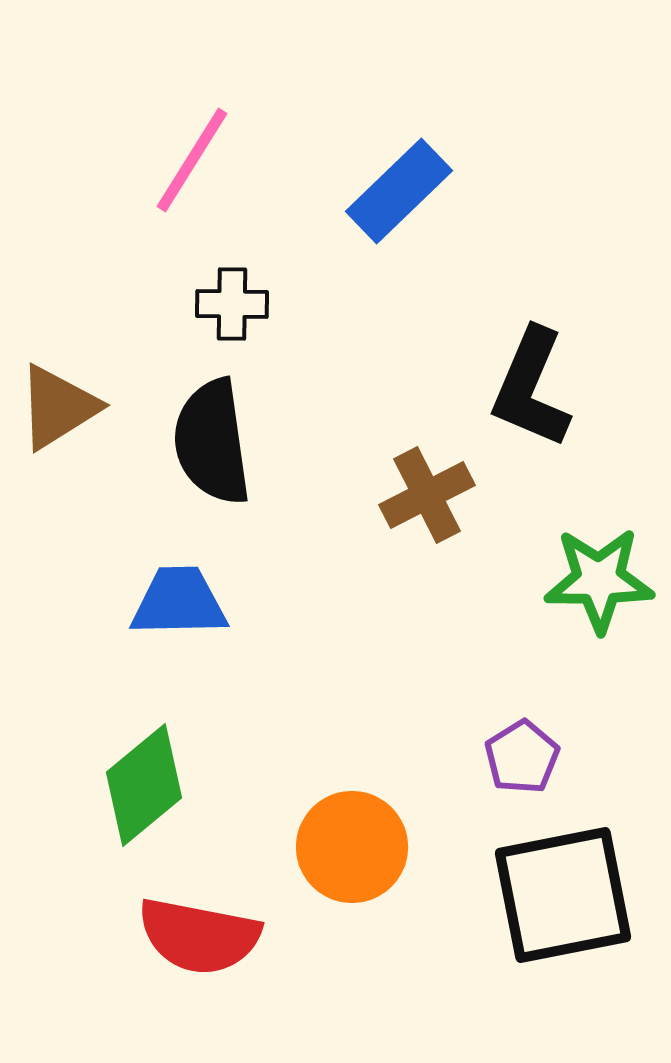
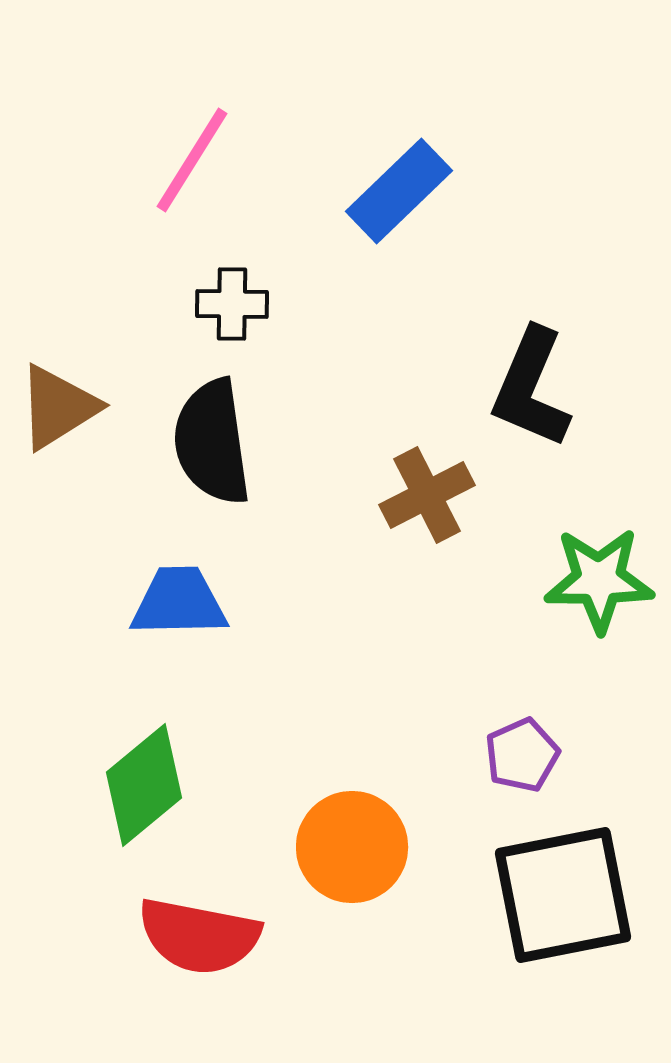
purple pentagon: moved 2 px up; rotated 8 degrees clockwise
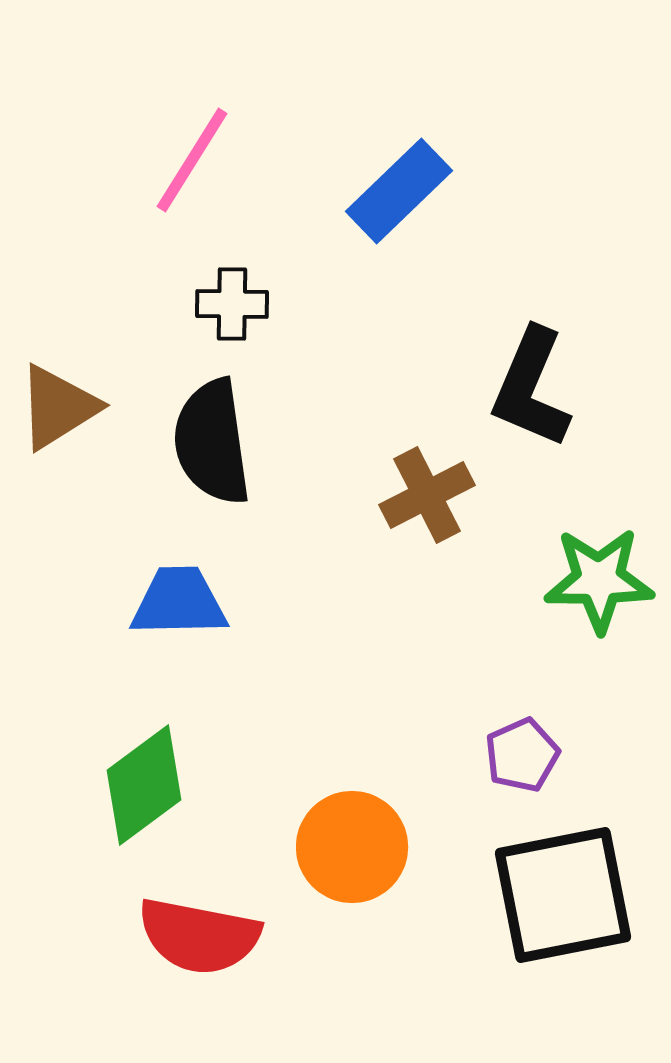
green diamond: rotated 3 degrees clockwise
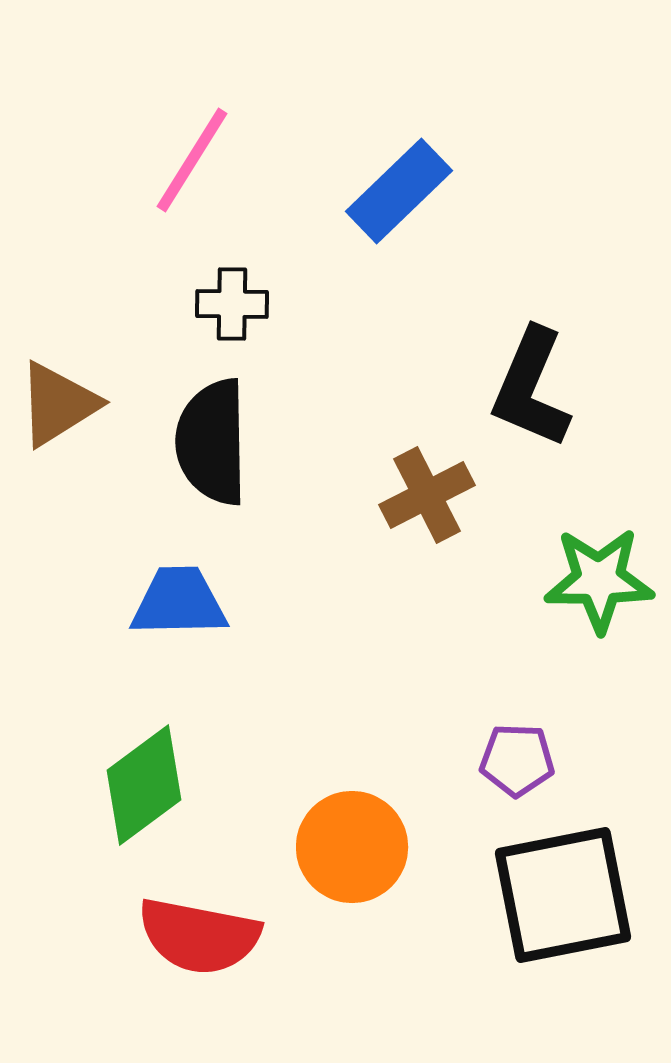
brown triangle: moved 3 px up
black semicircle: rotated 7 degrees clockwise
purple pentagon: moved 5 px left, 5 px down; rotated 26 degrees clockwise
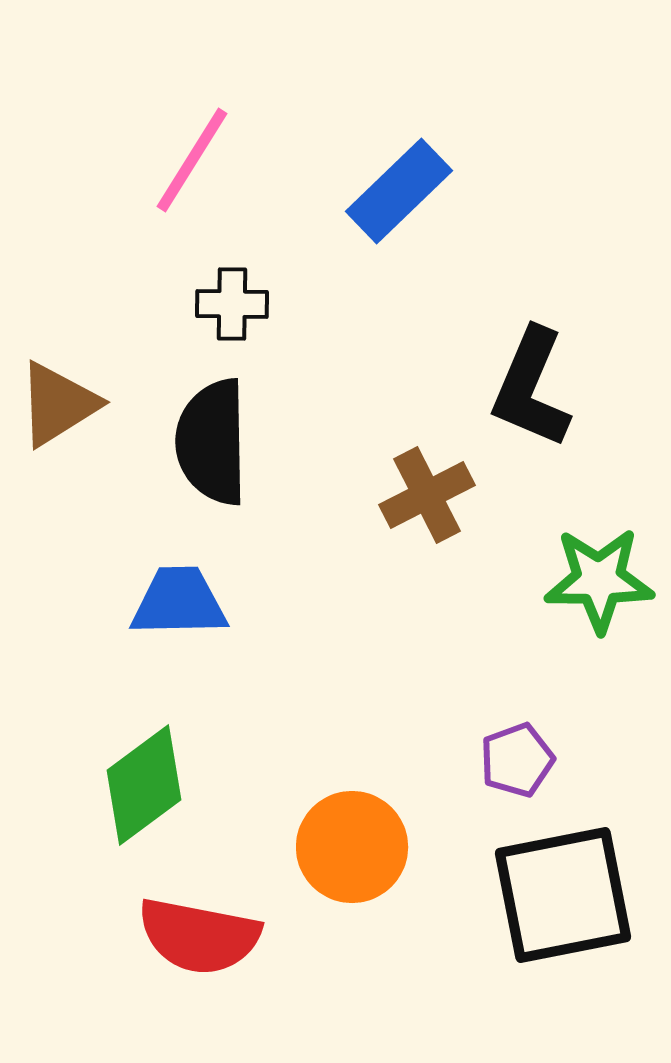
purple pentagon: rotated 22 degrees counterclockwise
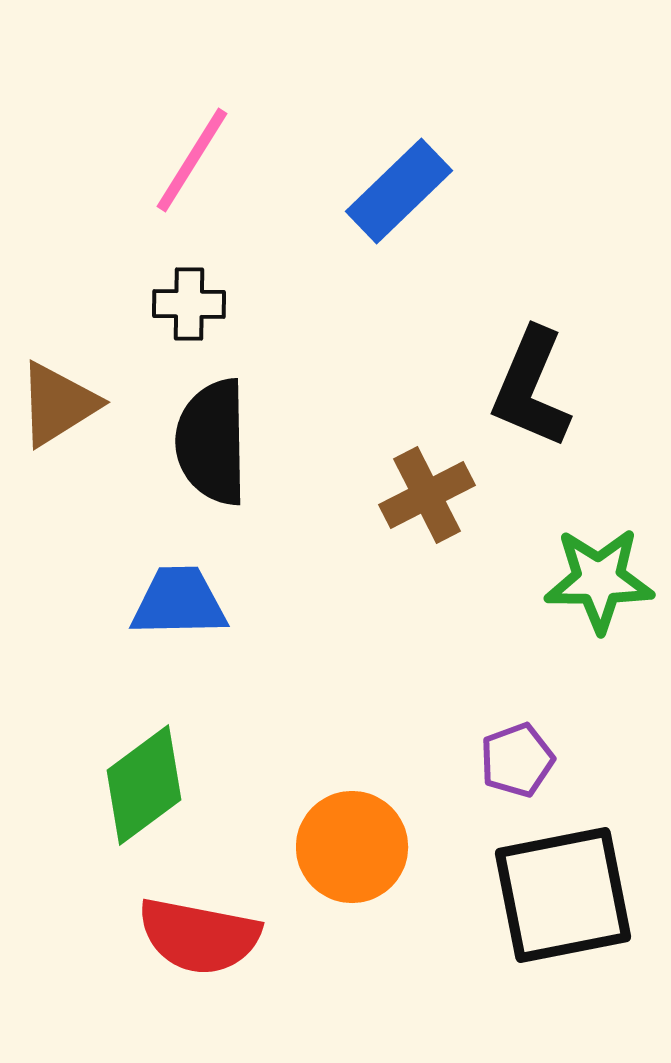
black cross: moved 43 px left
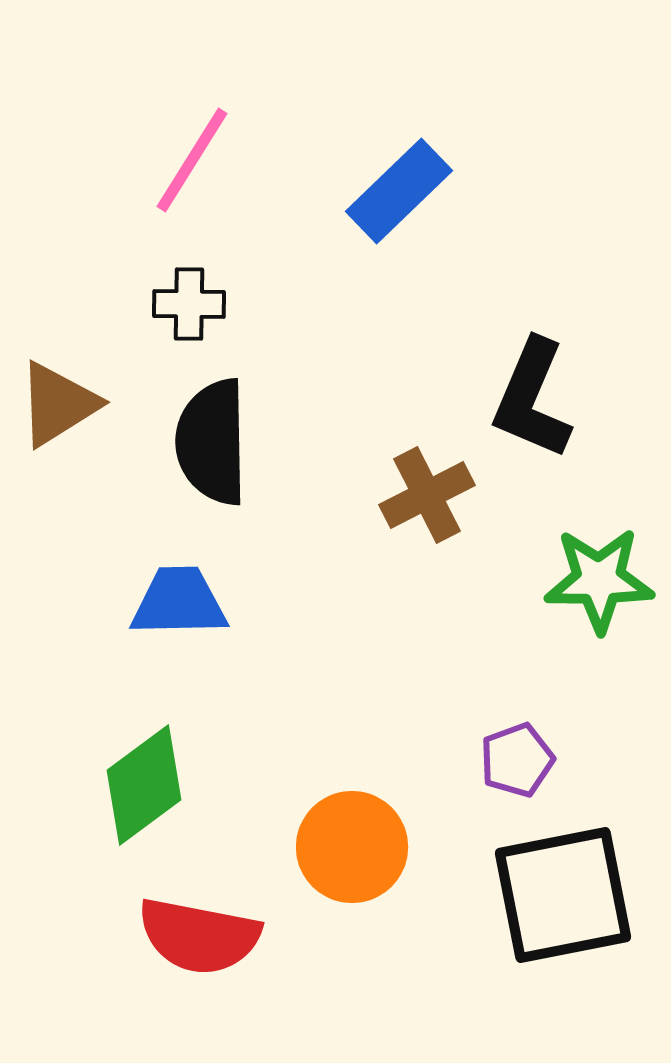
black L-shape: moved 1 px right, 11 px down
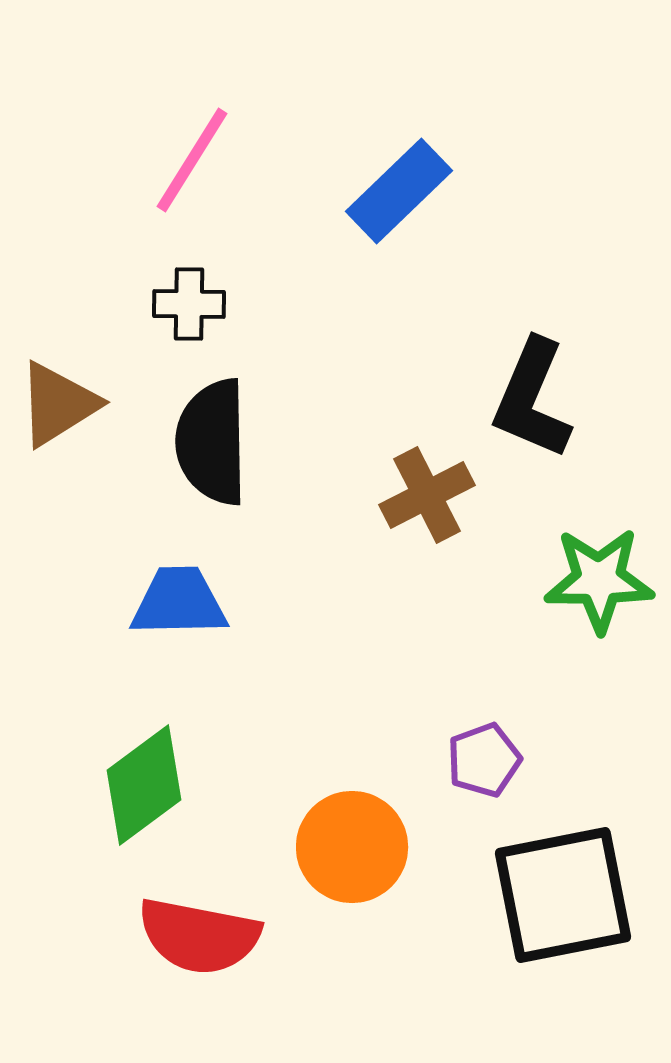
purple pentagon: moved 33 px left
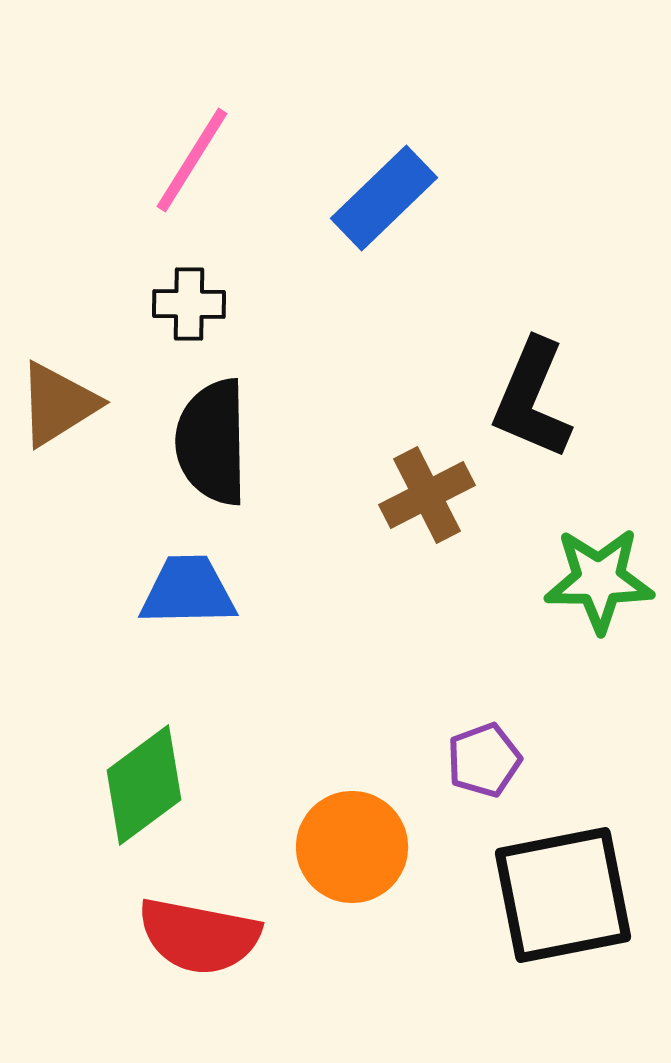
blue rectangle: moved 15 px left, 7 px down
blue trapezoid: moved 9 px right, 11 px up
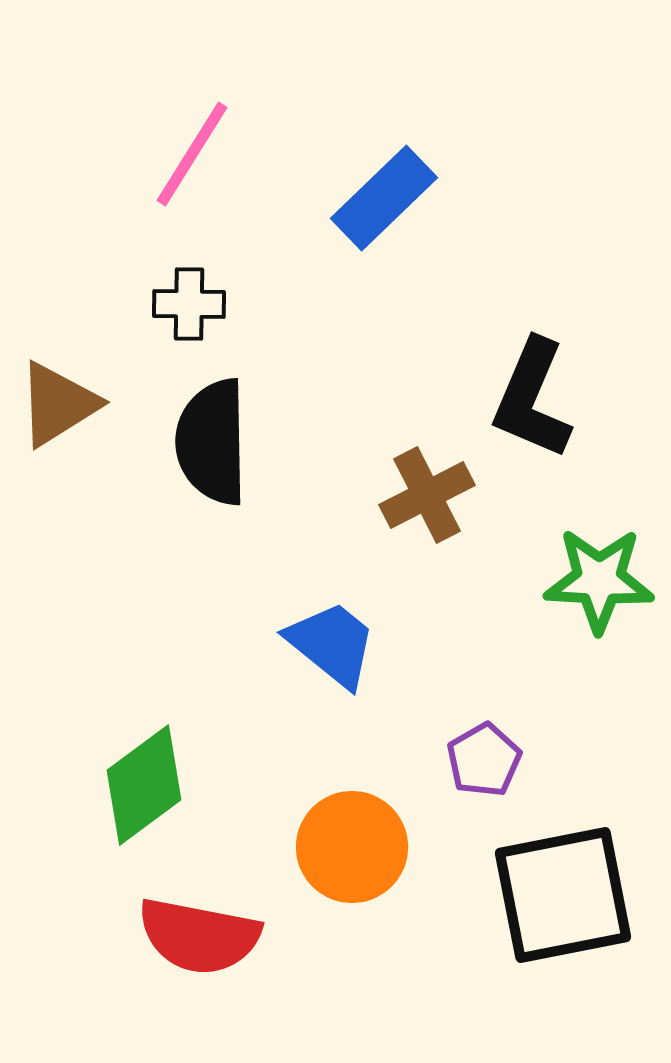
pink line: moved 6 px up
green star: rotated 3 degrees clockwise
blue trapezoid: moved 144 px right, 53 px down; rotated 40 degrees clockwise
purple pentagon: rotated 10 degrees counterclockwise
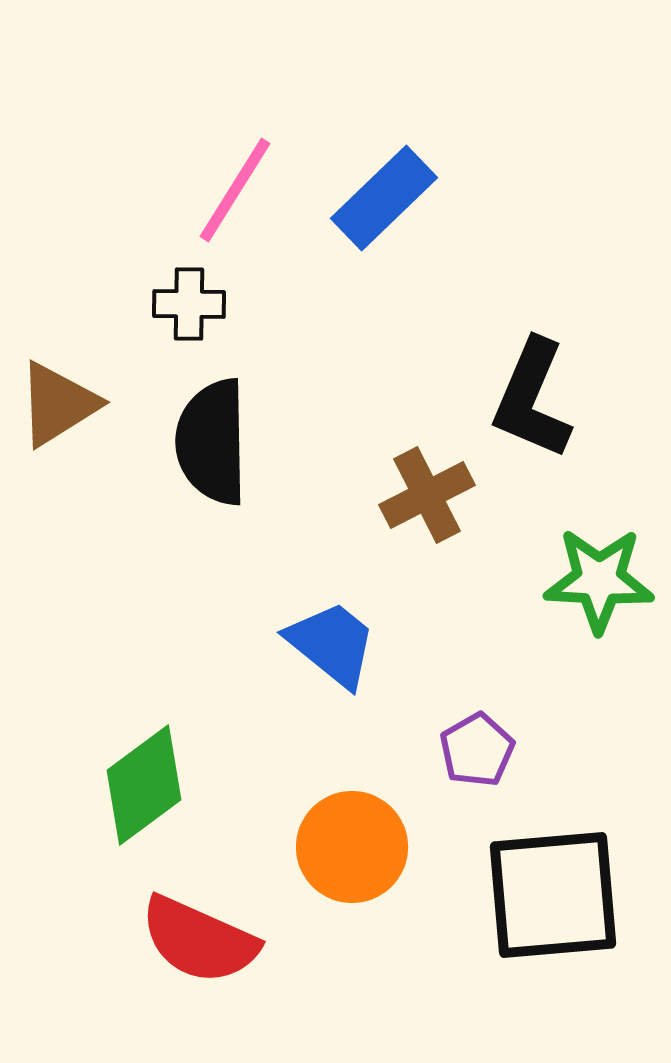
pink line: moved 43 px right, 36 px down
purple pentagon: moved 7 px left, 10 px up
black square: moved 10 px left; rotated 6 degrees clockwise
red semicircle: moved 4 px down; rotated 13 degrees clockwise
